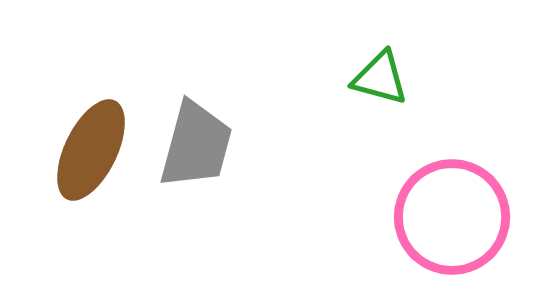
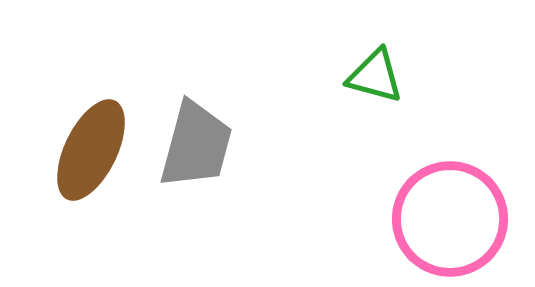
green triangle: moved 5 px left, 2 px up
pink circle: moved 2 px left, 2 px down
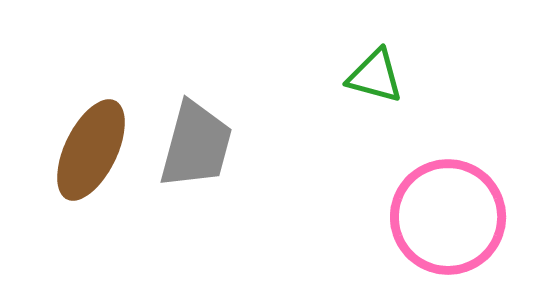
pink circle: moved 2 px left, 2 px up
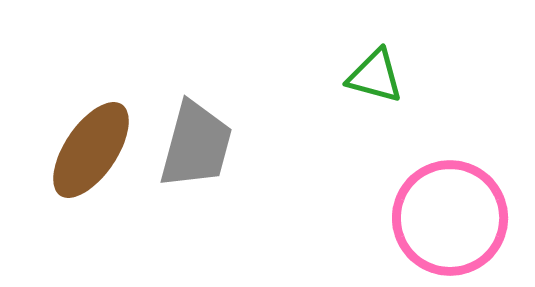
brown ellipse: rotated 8 degrees clockwise
pink circle: moved 2 px right, 1 px down
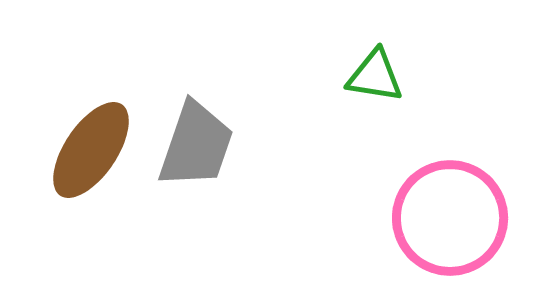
green triangle: rotated 6 degrees counterclockwise
gray trapezoid: rotated 4 degrees clockwise
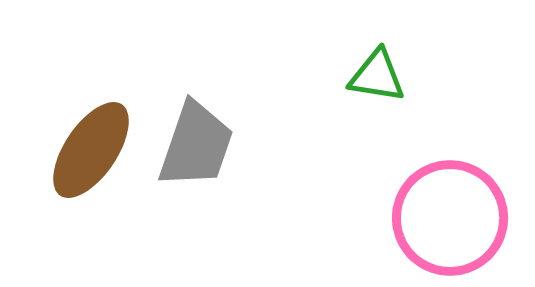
green triangle: moved 2 px right
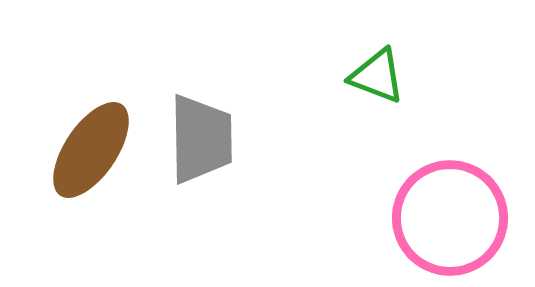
green triangle: rotated 12 degrees clockwise
gray trapezoid: moved 5 px right, 6 px up; rotated 20 degrees counterclockwise
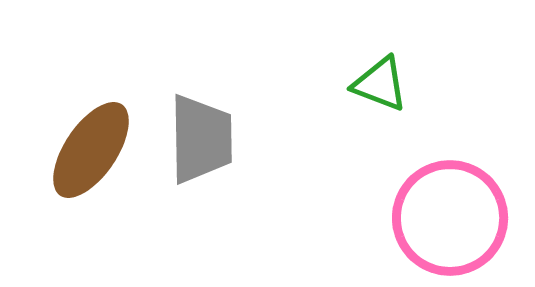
green triangle: moved 3 px right, 8 px down
